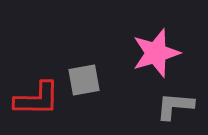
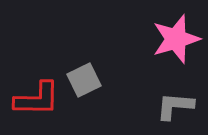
pink star: moved 20 px right, 14 px up
gray square: rotated 16 degrees counterclockwise
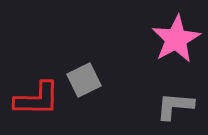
pink star: rotated 12 degrees counterclockwise
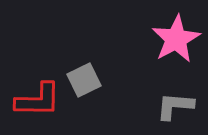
red L-shape: moved 1 px right, 1 px down
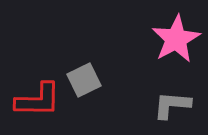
gray L-shape: moved 3 px left, 1 px up
